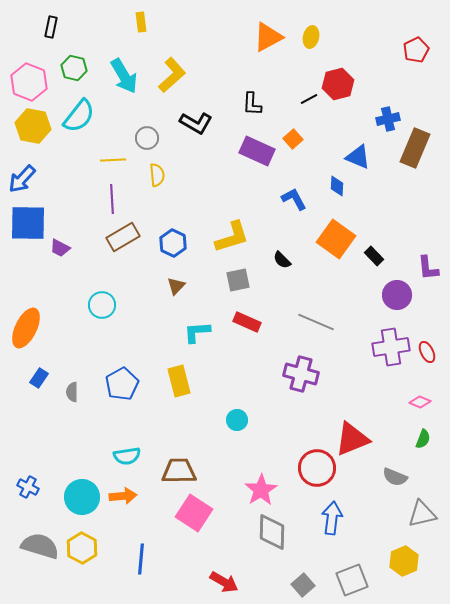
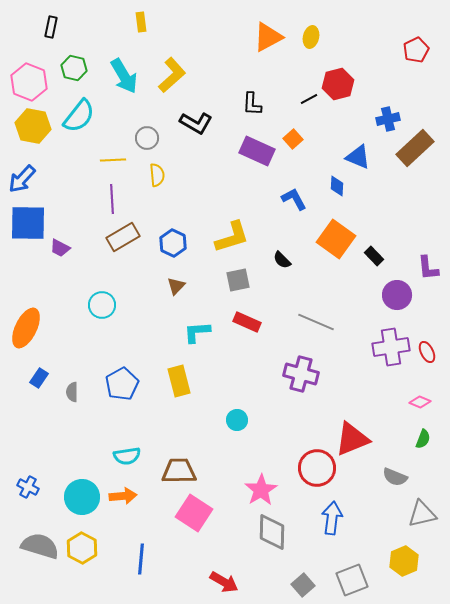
brown rectangle at (415, 148): rotated 24 degrees clockwise
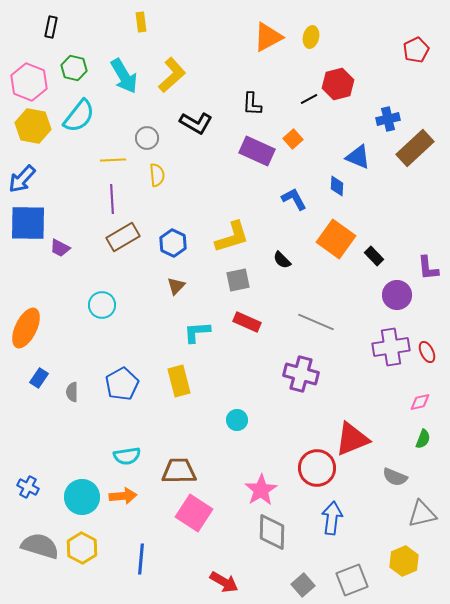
pink diamond at (420, 402): rotated 35 degrees counterclockwise
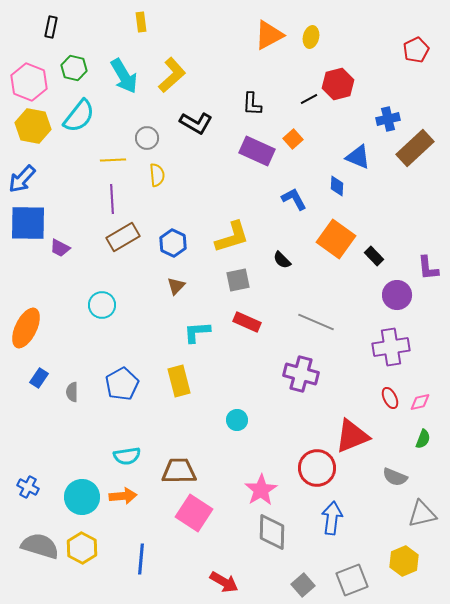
orange triangle at (268, 37): moved 1 px right, 2 px up
red ellipse at (427, 352): moved 37 px left, 46 px down
red triangle at (352, 439): moved 3 px up
